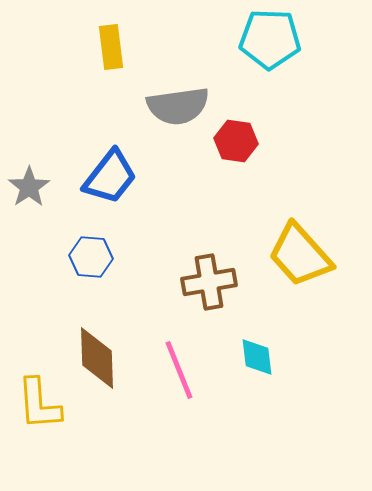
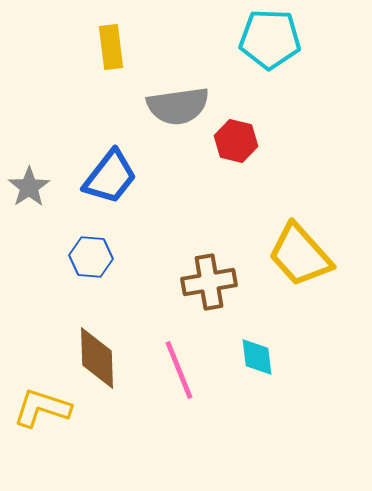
red hexagon: rotated 6 degrees clockwise
yellow L-shape: moved 3 px right, 4 px down; rotated 112 degrees clockwise
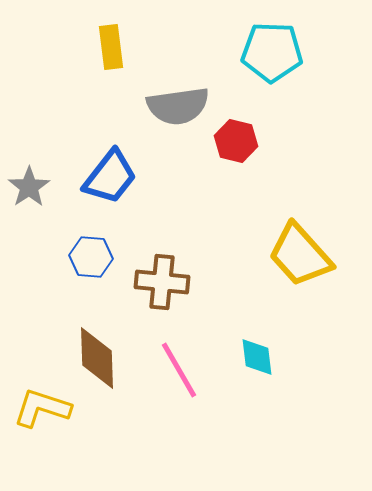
cyan pentagon: moved 2 px right, 13 px down
brown cross: moved 47 px left; rotated 16 degrees clockwise
pink line: rotated 8 degrees counterclockwise
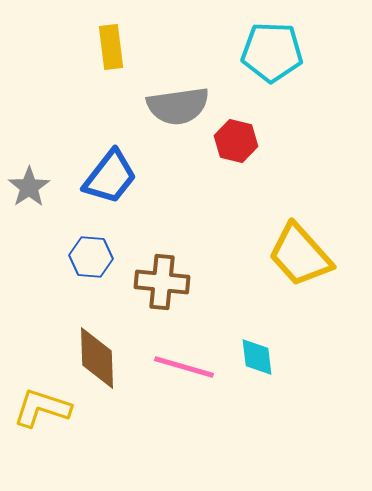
pink line: moved 5 px right, 3 px up; rotated 44 degrees counterclockwise
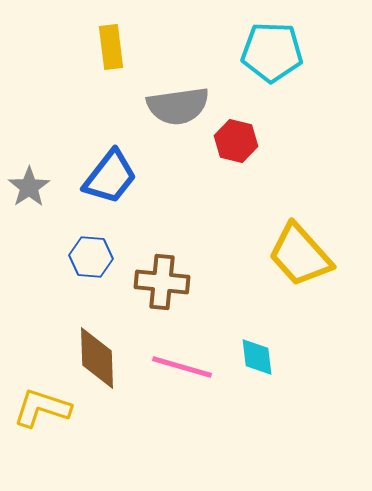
pink line: moved 2 px left
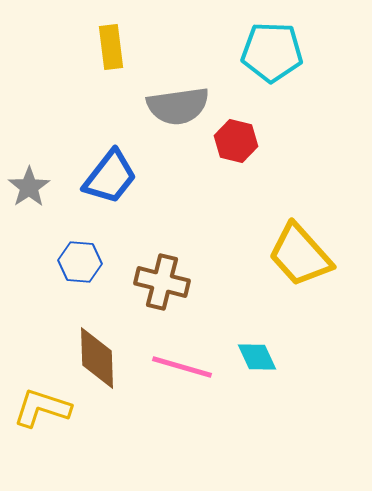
blue hexagon: moved 11 px left, 5 px down
brown cross: rotated 8 degrees clockwise
cyan diamond: rotated 18 degrees counterclockwise
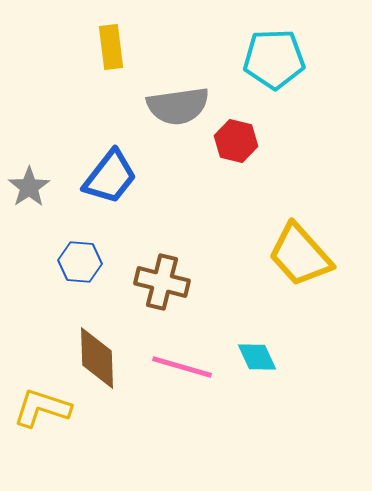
cyan pentagon: moved 2 px right, 7 px down; rotated 4 degrees counterclockwise
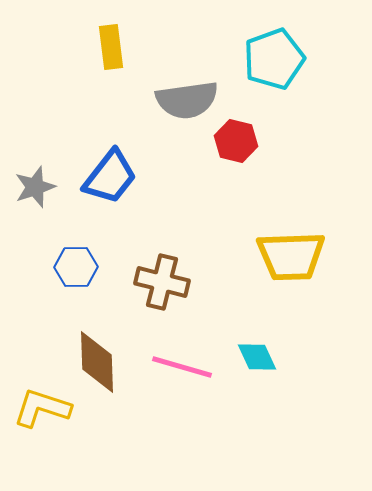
cyan pentagon: rotated 18 degrees counterclockwise
gray semicircle: moved 9 px right, 6 px up
gray star: moved 6 px right; rotated 15 degrees clockwise
yellow trapezoid: moved 9 px left, 1 px down; rotated 50 degrees counterclockwise
blue hexagon: moved 4 px left, 5 px down; rotated 6 degrees counterclockwise
brown diamond: moved 4 px down
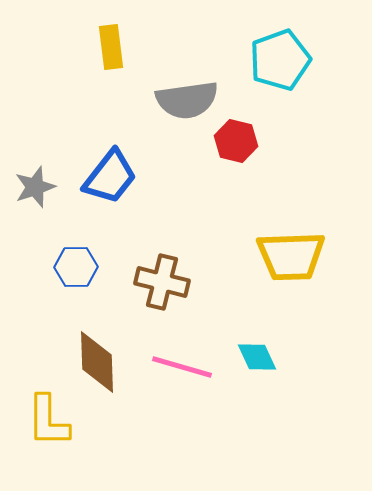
cyan pentagon: moved 6 px right, 1 px down
yellow L-shape: moved 6 px right, 13 px down; rotated 108 degrees counterclockwise
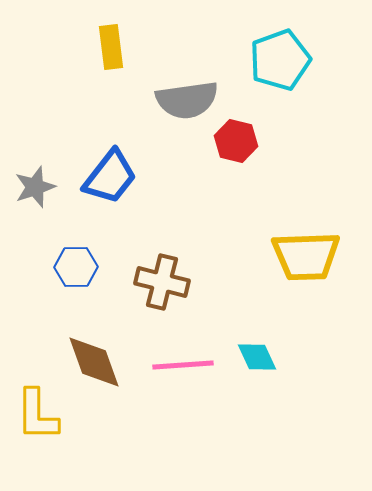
yellow trapezoid: moved 15 px right
brown diamond: moved 3 px left; rotated 18 degrees counterclockwise
pink line: moved 1 px right, 2 px up; rotated 20 degrees counterclockwise
yellow L-shape: moved 11 px left, 6 px up
